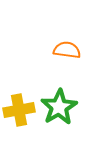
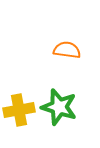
green star: rotated 24 degrees counterclockwise
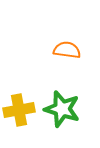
green star: moved 3 px right, 2 px down
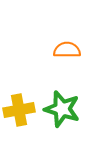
orange semicircle: rotated 8 degrees counterclockwise
